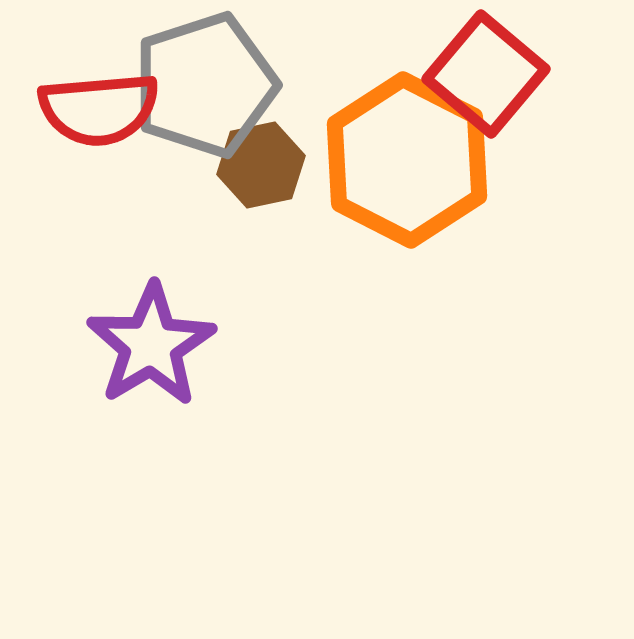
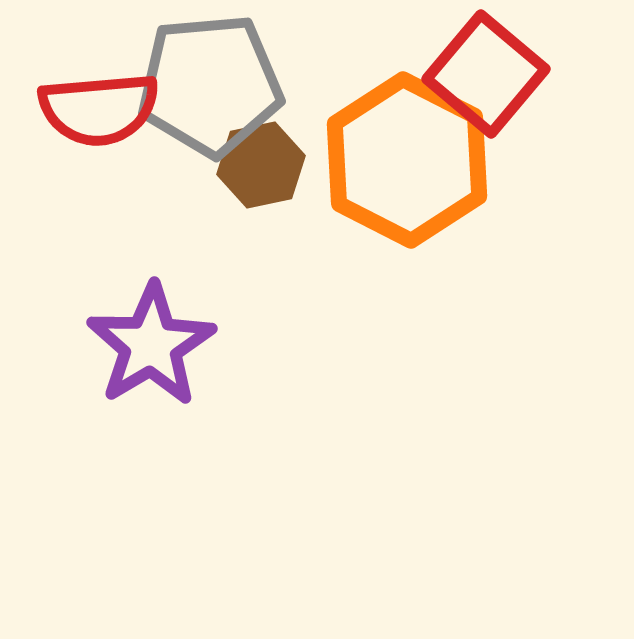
gray pentagon: moved 5 px right; rotated 13 degrees clockwise
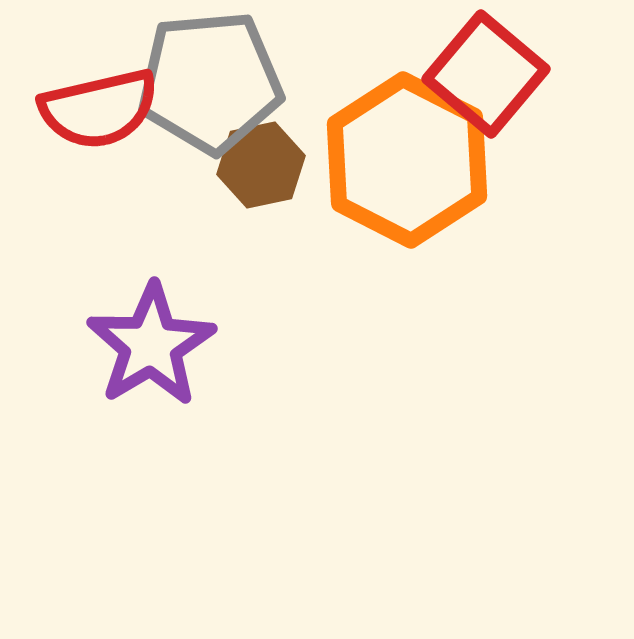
gray pentagon: moved 3 px up
red semicircle: rotated 8 degrees counterclockwise
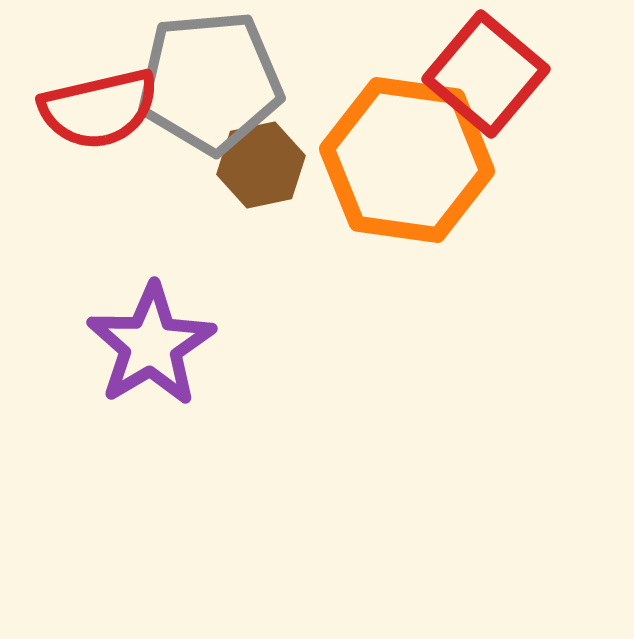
orange hexagon: rotated 19 degrees counterclockwise
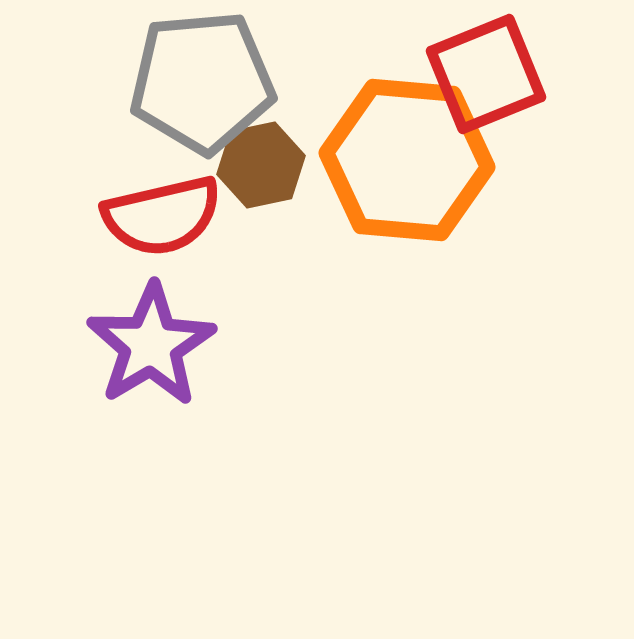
red square: rotated 28 degrees clockwise
gray pentagon: moved 8 px left
red semicircle: moved 63 px right, 107 px down
orange hexagon: rotated 3 degrees counterclockwise
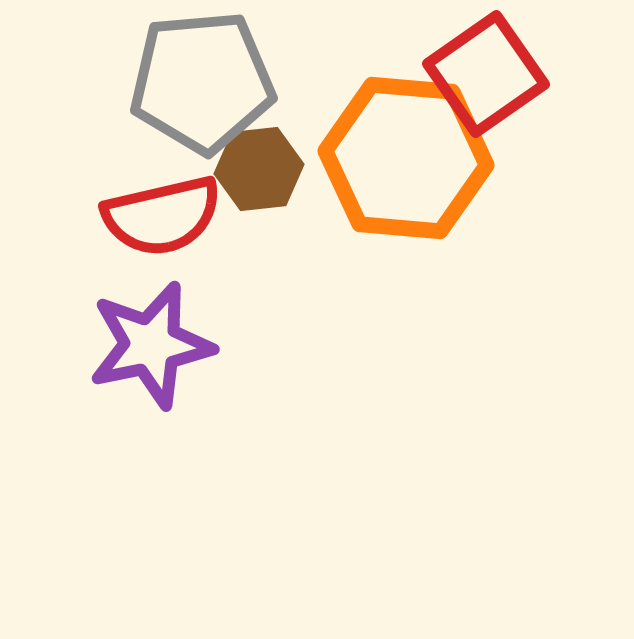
red square: rotated 13 degrees counterclockwise
orange hexagon: moved 1 px left, 2 px up
brown hexagon: moved 2 px left, 4 px down; rotated 6 degrees clockwise
purple star: rotated 19 degrees clockwise
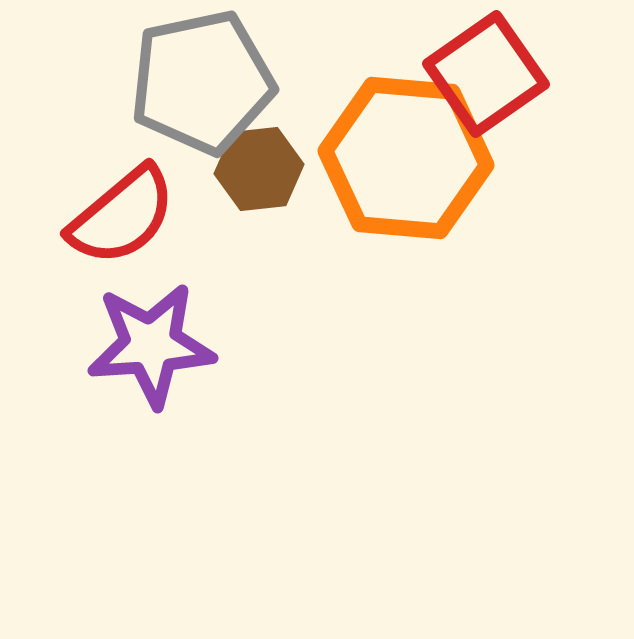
gray pentagon: rotated 7 degrees counterclockwise
red semicircle: moved 40 px left; rotated 27 degrees counterclockwise
purple star: rotated 8 degrees clockwise
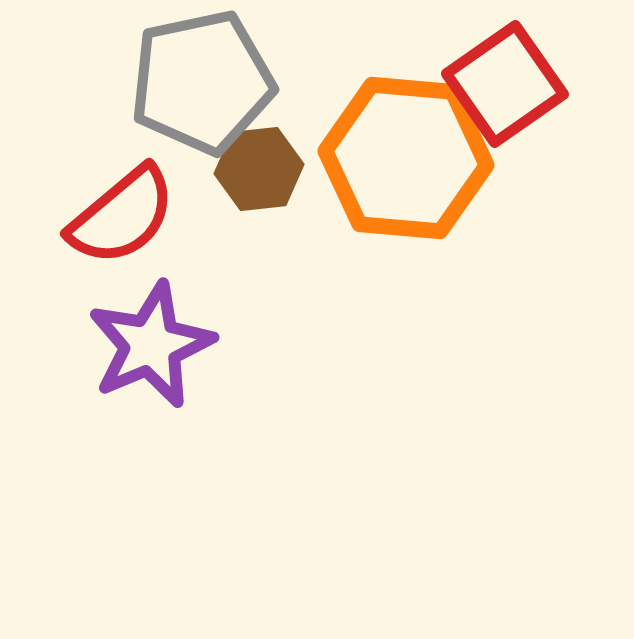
red square: moved 19 px right, 10 px down
purple star: rotated 19 degrees counterclockwise
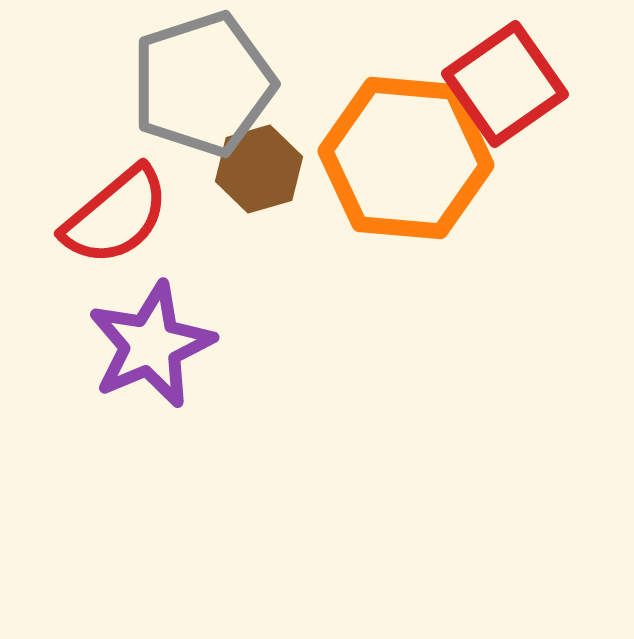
gray pentagon: moved 1 px right, 2 px down; rotated 6 degrees counterclockwise
brown hexagon: rotated 10 degrees counterclockwise
red semicircle: moved 6 px left
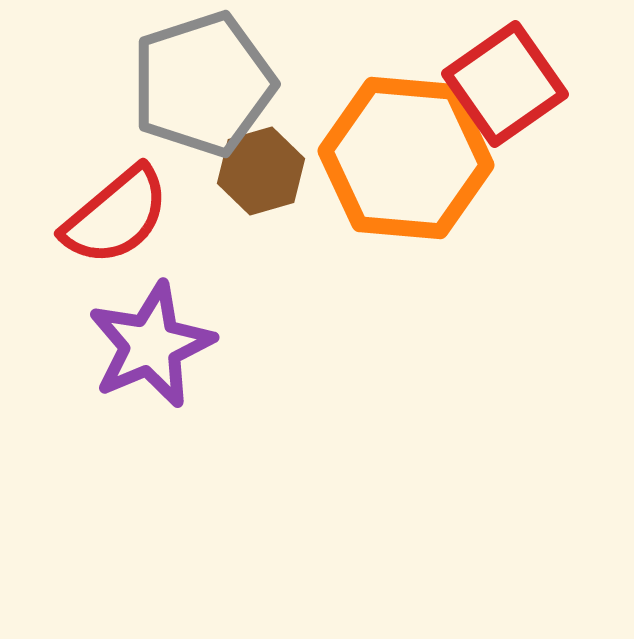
brown hexagon: moved 2 px right, 2 px down
